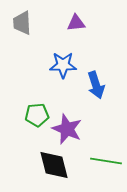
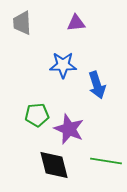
blue arrow: moved 1 px right
purple star: moved 2 px right
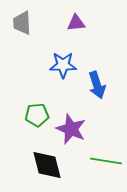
purple star: moved 2 px right
black diamond: moved 7 px left
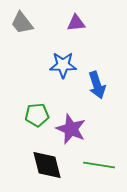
gray trapezoid: rotated 35 degrees counterclockwise
green line: moved 7 px left, 4 px down
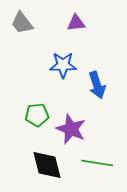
green line: moved 2 px left, 2 px up
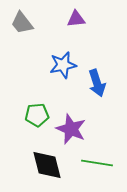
purple triangle: moved 4 px up
blue star: rotated 12 degrees counterclockwise
blue arrow: moved 2 px up
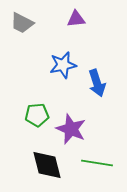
gray trapezoid: rotated 25 degrees counterclockwise
